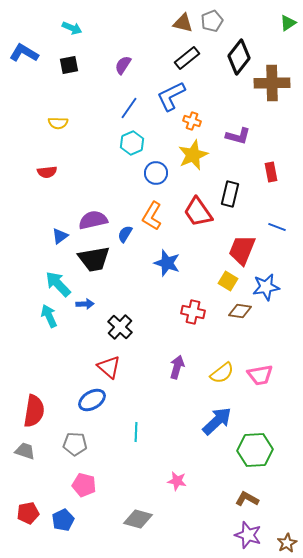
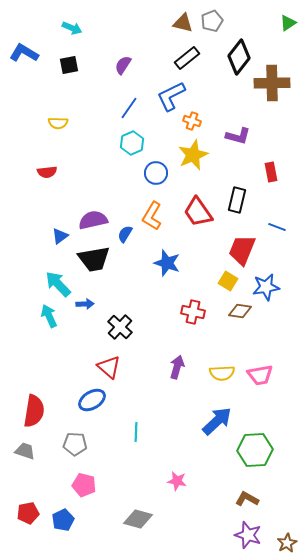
black rectangle at (230, 194): moved 7 px right, 6 px down
yellow semicircle at (222, 373): rotated 35 degrees clockwise
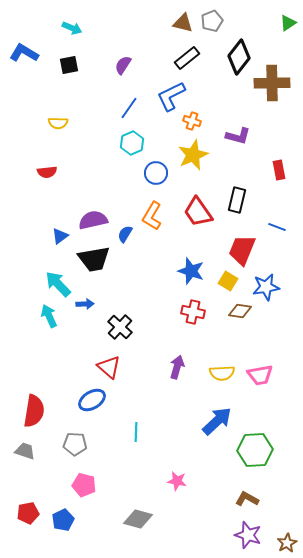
red rectangle at (271, 172): moved 8 px right, 2 px up
blue star at (167, 263): moved 24 px right, 8 px down
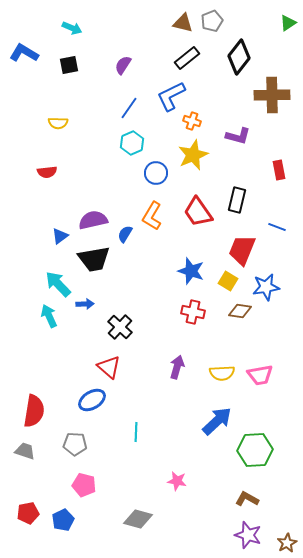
brown cross at (272, 83): moved 12 px down
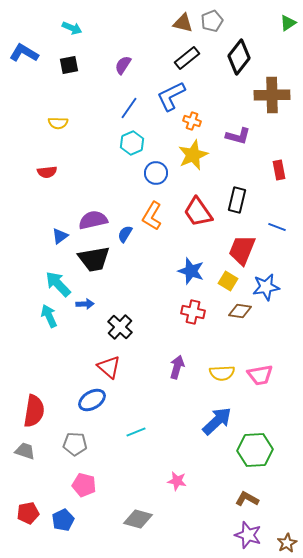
cyan line at (136, 432): rotated 66 degrees clockwise
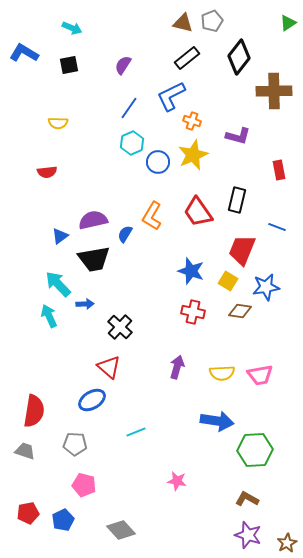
brown cross at (272, 95): moved 2 px right, 4 px up
blue circle at (156, 173): moved 2 px right, 11 px up
blue arrow at (217, 421): rotated 52 degrees clockwise
gray diamond at (138, 519): moved 17 px left, 11 px down; rotated 32 degrees clockwise
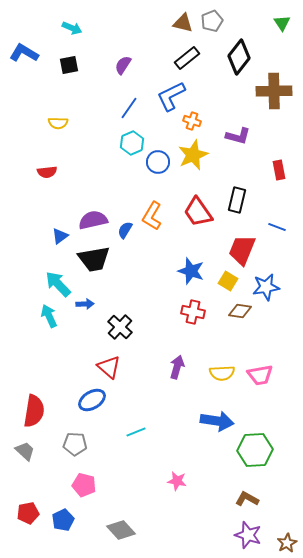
green triangle at (288, 23): moved 6 px left; rotated 30 degrees counterclockwise
blue semicircle at (125, 234): moved 4 px up
gray trapezoid at (25, 451): rotated 25 degrees clockwise
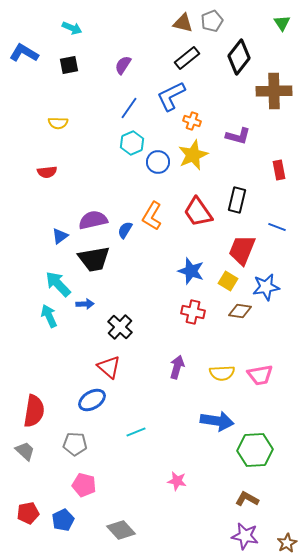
purple star at (248, 535): moved 3 px left, 1 px down; rotated 8 degrees counterclockwise
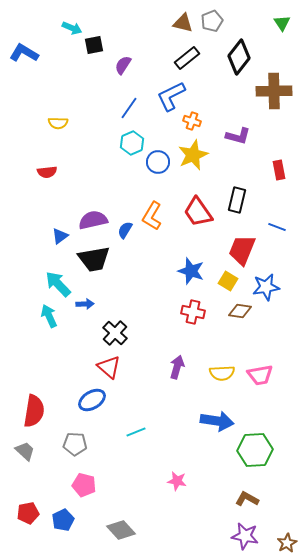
black square at (69, 65): moved 25 px right, 20 px up
black cross at (120, 327): moved 5 px left, 6 px down
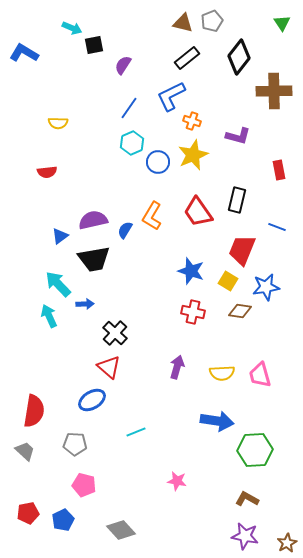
pink trapezoid at (260, 375): rotated 84 degrees clockwise
